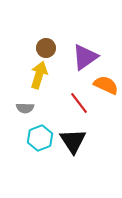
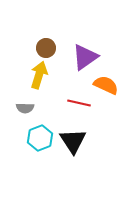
red line: rotated 40 degrees counterclockwise
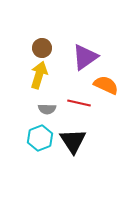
brown circle: moved 4 px left
gray semicircle: moved 22 px right, 1 px down
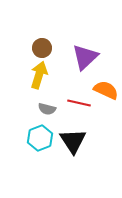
purple triangle: rotated 8 degrees counterclockwise
orange semicircle: moved 5 px down
gray semicircle: rotated 12 degrees clockwise
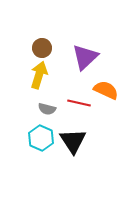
cyan hexagon: moved 1 px right; rotated 15 degrees counterclockwise
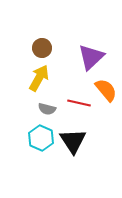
purple triangle: moved 6 px right
yellow arrow: moved 3 px down; rotated 12 degrees clockwise
orange semicircle: rotated 25 degrees clockwise
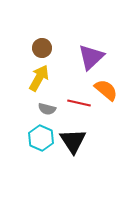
orange semicircle: rotated 10 degrees counterclockwise
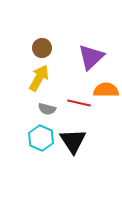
orange semicircle: rotated 40 degrees counterclockwise
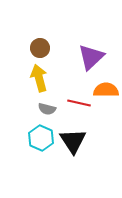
brown circle: moved 2 px left
yellow arrow: rotated 44 degrees counterclockwise
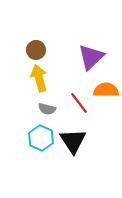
brown circle: moved 4 px left, 2 px down
red line: rotated 40 degrees clockwise
